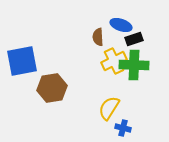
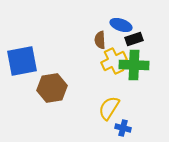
brown semicircle: moved 2 px right, 3 px down
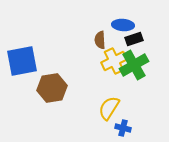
blue ellipse: moved 2 px right; rotated 15 degrees counterclockwise
green cross: rotated 32 degrees counterclockwise
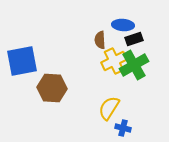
brown hexagon: rotated 12 degrees clockwise
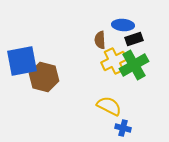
brown hexagon: moved 8 px left, 11 px up; rotated 12 degrees clockwise
yellow semicircle: moved 2 px up; rotated 85 degrees clockwise
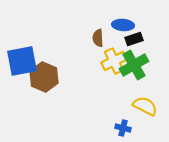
brown semicircle: moved 2 px left, 2 px up
brown hexagon: rotated 8 degrees clockwise
yellow semicircle: moved 36 px right
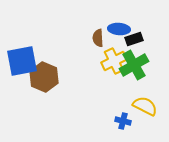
blue ellipse: moved 4 px left, 4 px down
blue cross: moved 7 px up
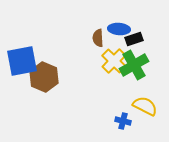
yellow cross: rotated 20 degrees counterclockwise
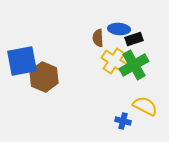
yellow cross: rotated 10 degrees counterclockwise
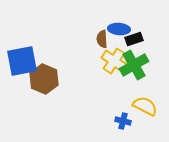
brown semicircle: moved 4 px right, 1 px down
brown hexagon: moved 2 px down
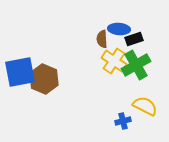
blue square: moved 2 px left, 11 px down
green cross: moved 2 px right
blue cross: rotated 28 degrees counterclockwise
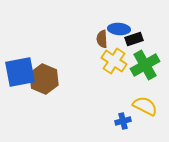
green cross: moved 9 px right
